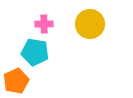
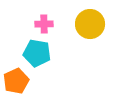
cyan pentagon: moved 2 px right, 1 px down
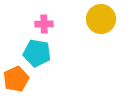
yellow circle: moved 11 px right, 5 px up
orange pentagon: moved 2 px up
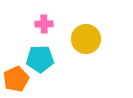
yellow circle: moved 15 px left, 20 px down
cyan pentagon: moved 3 px right, 6 px down; rotated 12 degrees counterclockwise
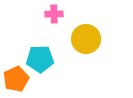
pink cross: moved 10 px right, 10 px up
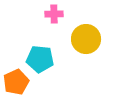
cyan pentagon: rotated 8 degrees clockwise
orange pentagon: moved 3 px down
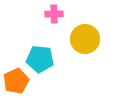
yellow circle: moved 1 px left
orange pentagon: moved 1 px up
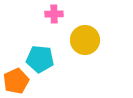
yellow circle: moved 1 px down
